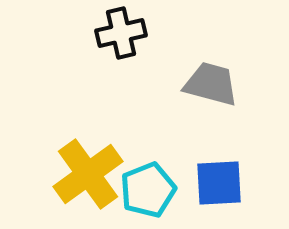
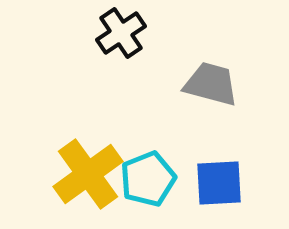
black cross: rotated 21 degrees counterclockwise
cyan pentagon: moved 11 px up
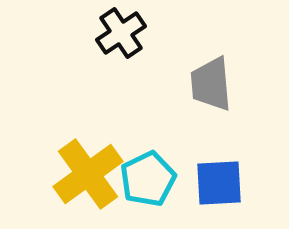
gray trapezoid: rotated 110 degrees counterclockwise
cyan pentagon: rotated 4 degrees counterclockwise
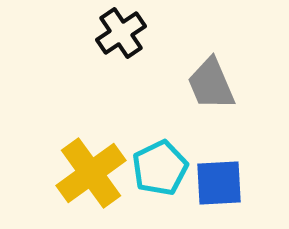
gray trapezoid: rotated 18 degrees counterclockwise
yellow cross: moved 3 px right, 1 px up
cyan pentagon: moved 12 px right, 11 px up
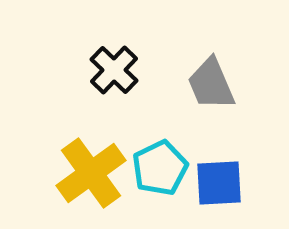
black cross: moved 7 px left, 37 px down; rotated 12 degrees counterclockwise
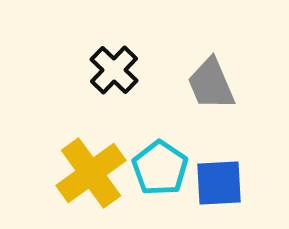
cyan pentagon: rotated 12 degrees counterclockwise
